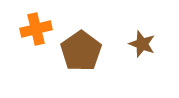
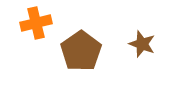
orange cross: moved 6 px up
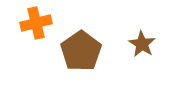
brown star: rotated 12 degrees clockwise
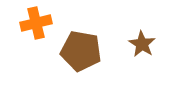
brown pentagon: rotated 27 degrees counterclockwise
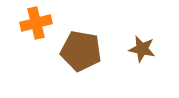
brown star: moved 5 px down; rotated 20 degrees counterclockwise
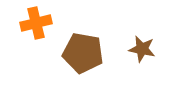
brown pentagon: moved 2 px right, 2 px down
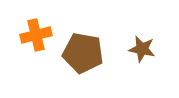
orange cross: moved 12 px down
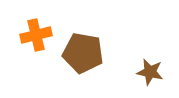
brown star: moved 8 px right, 23 px down
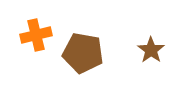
brown star: moved 1 px right, 22 px up; rotated 24 degrees clockwise
